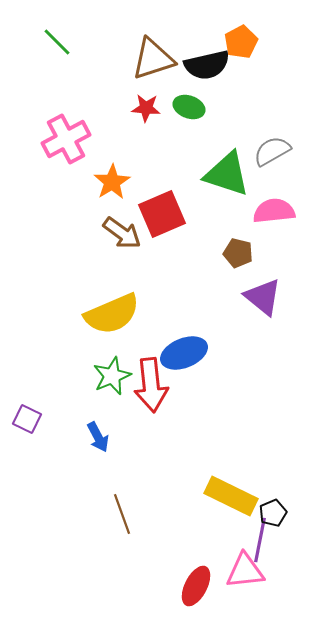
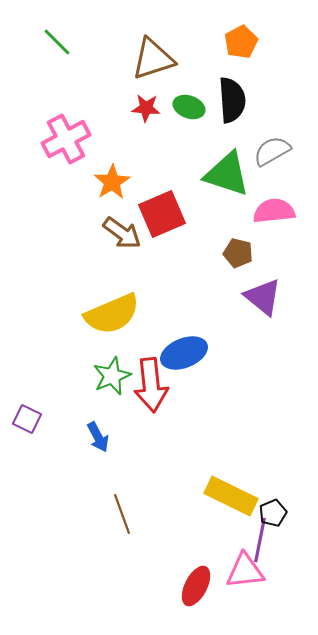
black semicircle: moved 25 px right, 35 px down; rotated 81 degrees counterclockwise
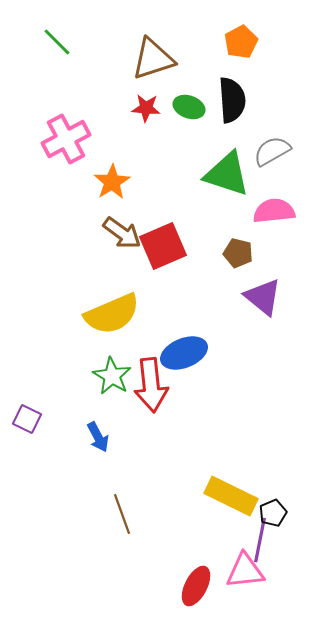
red square: moved 1 px right, 32 px down
green star: rotated 18 degrees counterclockwise
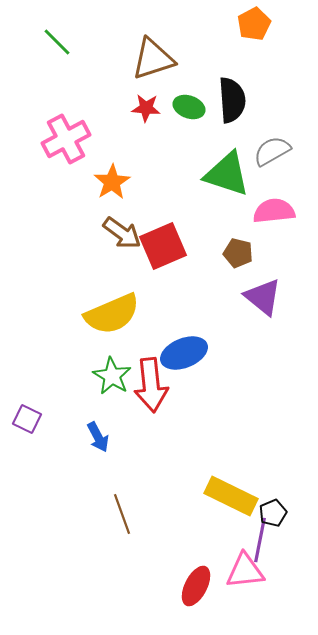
orange pentagon: moved 13 px right, 18 px up
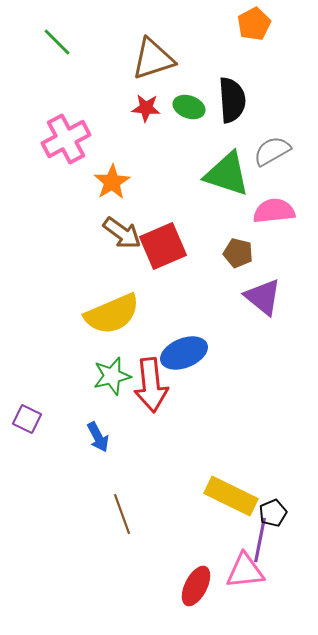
green star: rotated 27 degrees clockwise
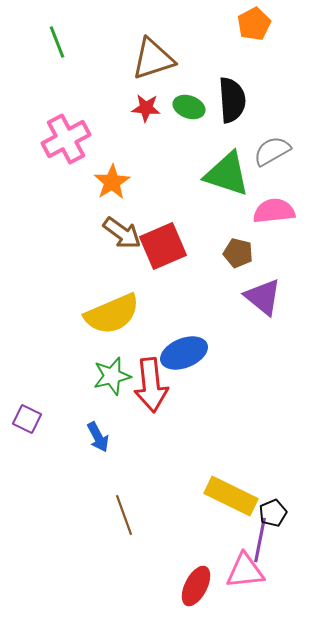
green line: rotated 24 degrees clockwise
brown line: moved 2 px right, 1 px down
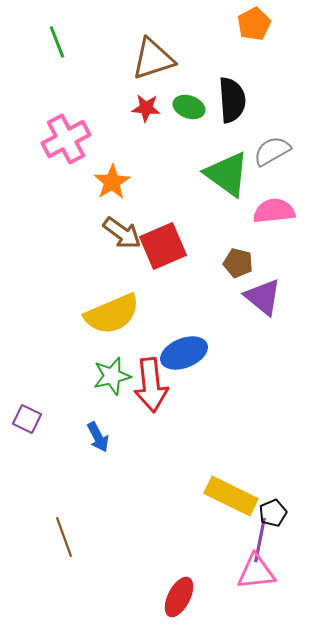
green triangle: rotated 18 degrees clockwise
brown pentagon: moved 10 px down
brown line: moved 60 px left, 22 px down
pink triangle: moved 11 px right, 1 px down
red ellipse: moved 17 px left, 11 px down
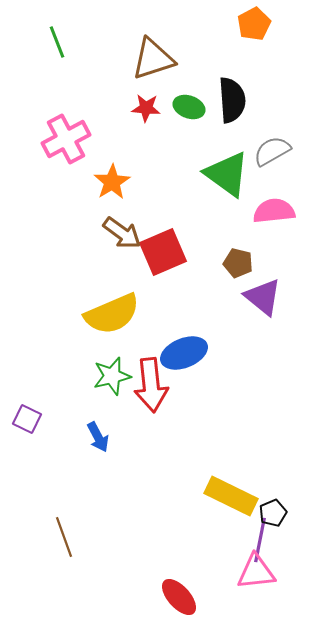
red square: moved 6 px down
red ellipse: rotated 69 degrees counterclockwise
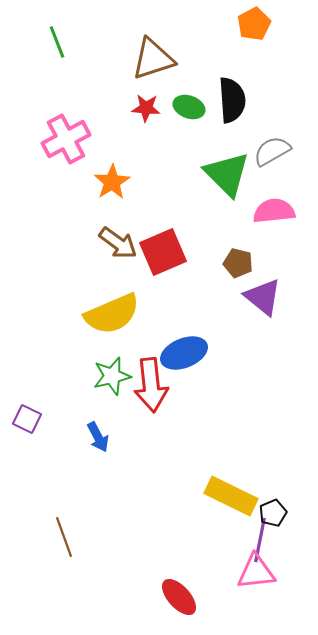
green triangle: rotated 9 degrees clockwise
brown arrow: moved 4 px left, 10 px down
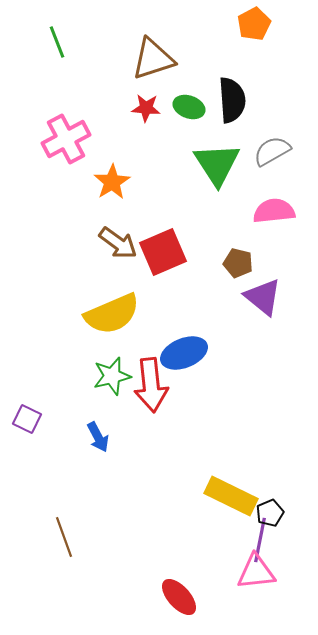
green triangle: moved 10 px left, 10 px up; rotated 12 degrees clockwise
black pentagon: moved 3 px left
